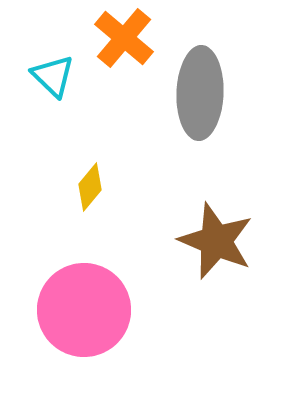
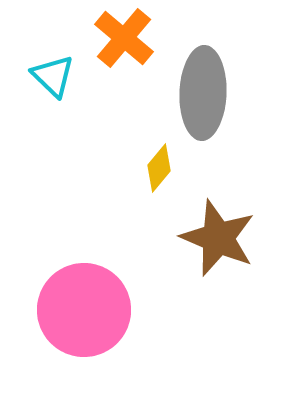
gray ellipse: moved 3 px right
yellow diamond: moved 69 px right, 19 px up
brown star: moved 2 px right, 3 px up
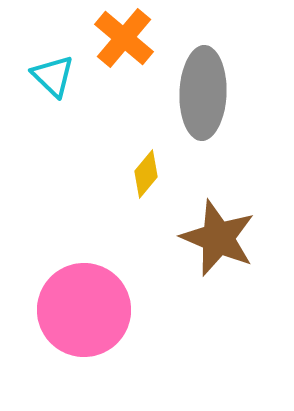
yellow diamond: moved 13 px left, 6 px down
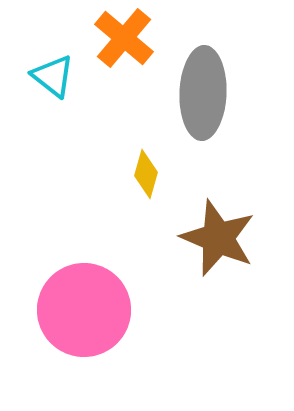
cyan triangle: rotated 6 degrees counterclockwise
yellow diamond: rotated 24 degrees counterclockwise
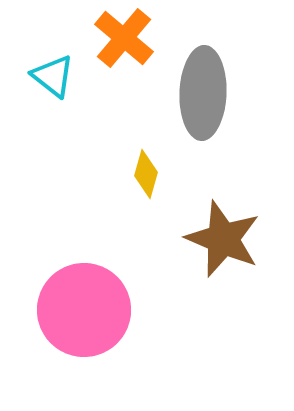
brown star: moved 5 px right, 1 px down
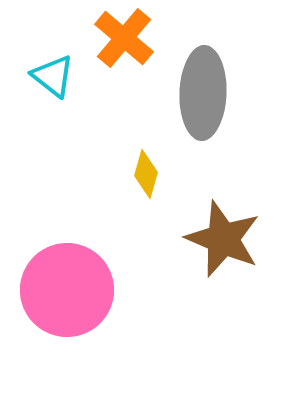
pink circle: moved 17 px left, 20 px up
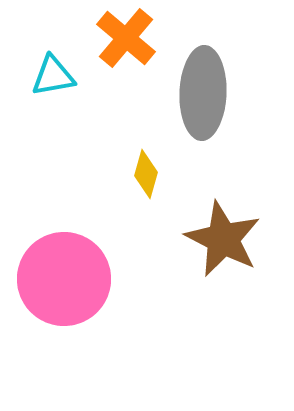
orange cross: moved 2 px right
cyan triangle: rotated 48 degrees counterclockwise
brown star: rotated 4 degrees clockwise
pink circle: moved 3 px left, 11 px up
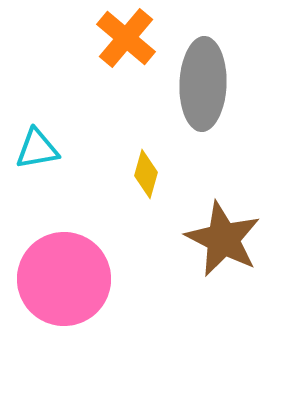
cyan triangle: moved 16 px left, 73 px down
gray ellipse: moved 9 px up
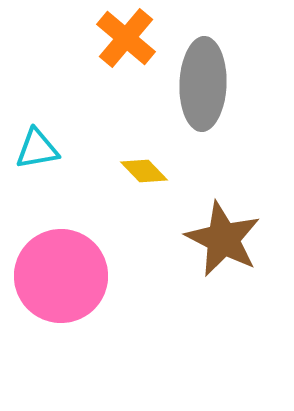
yellow diamond: moved 2 px left, 3 px up; rotated 60 degrees counterclockwise
pink circle: moved 3 px left, 3 px up
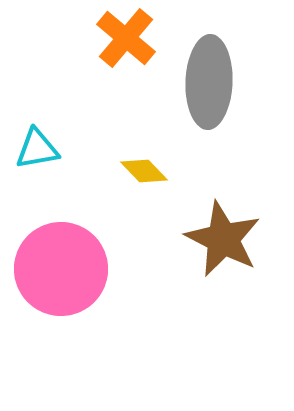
gray ellipse: moved 6 px right, 2 px up
pink circle: moved 7 px up
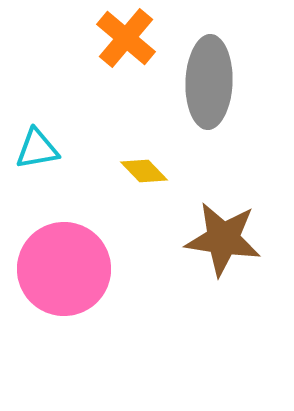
brown star: rotated 18 degrees counterclockwise
pink circle: moved 3 px right
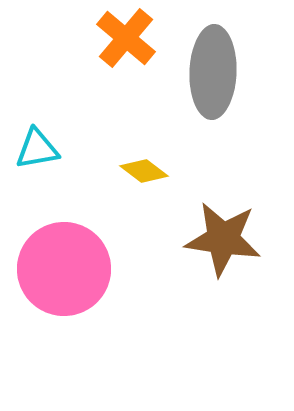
gray ellipse: moved 4 px right, 10 px up
yellow diamond: rotated 9 degrees counterclockwise
